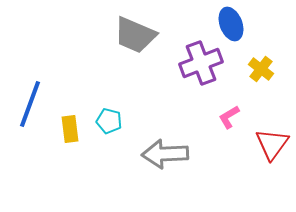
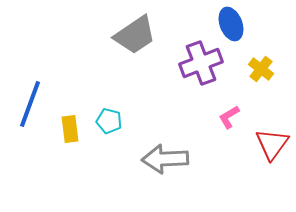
gray trapezoid: rotated 57 degrees counterclockwise
gray arrow: moved 5 px down
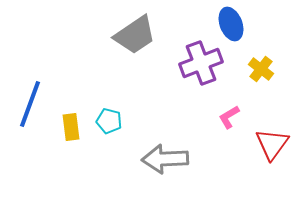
yellow rectangle: moved 1 px right, 2 px up
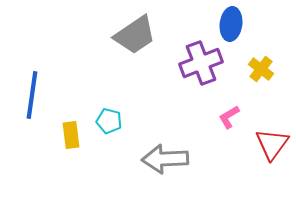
blue ellipse: rotated 28 degrees clockwise
blue line: moved 2 px right, 9 px up; rotated 12 degrees counterclockwise
yellow rectangle: moved 8 px down
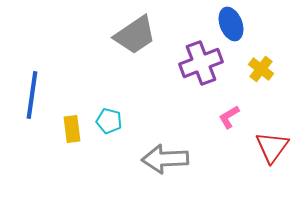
blue ellipse: rotated 28 degrees counterclockwise
yellow rectangle: moved 1 px right, 6 px up
red triangle: moved 3 px down
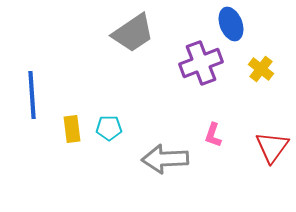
gray trapezoid: moved 2 px left, 2 px up
blue line: rotated 12 degrees counterclockwise
pink L-shape: moved 16 px left, 18 px down; rotated 40 degrees counterclockwise
cyan pentagon: moved 7 px down; rotated 15 degrees counterclockwise
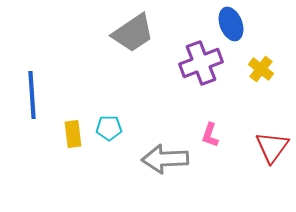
yellow rectangle: moved 1 px right, 5 px down
pink L-shape: moved 3 px left
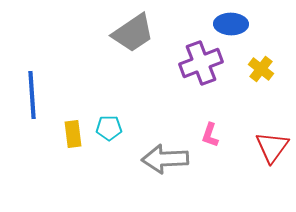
blue ellipse: rotated 68 degrees counterclockwise
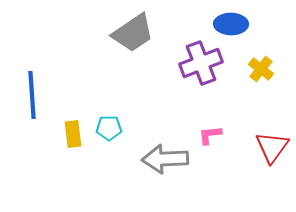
pink L-shape: rotated 65 degrees clockwise
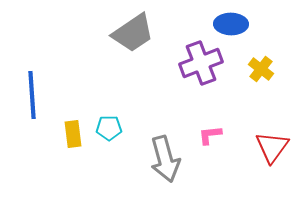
gray arrow: rotated 102 degrees counterclockwise
